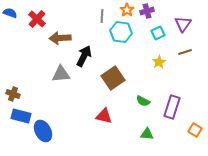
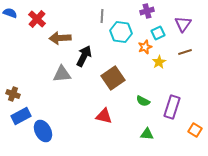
orange star: moved 18 px right, 37 px down; rotated 16 degrees clockwise
gray triangle: moved 1 px right
blue rectangle: rotated 42 degrees counterclockwise
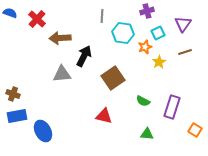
cyan hexagon: moved 2 px right, 1 px down
blue rectangle: moved 4 px left; rotated 18 degrees clockwise
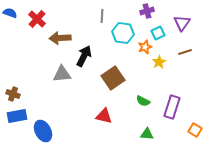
purple triangle: moved 1 px left, 1 px up
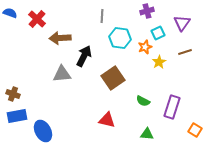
cyan hexagon: moved 3 px left, 5 px down
red triangle: moved 3 px right, 4 px down
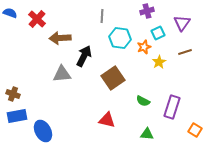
orange star: moved 1 px left
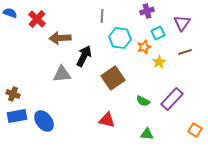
purple rectangle: moved 8 px up; rotated 25 degrees clockwise
blue ellipse: moved 1 px right, 10 px up; rotated 10 degrees counterclockwise
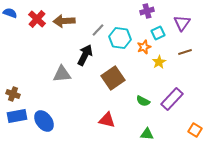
gray line: moved 4 px left, 14 px down; rotated 40 degrees clockwise
brown arrow: moved 4 px right, 17 px up
black arrow: moved 1 px right, 1 px up
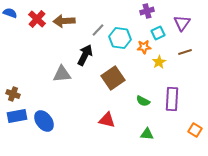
orange star: rotated 16 degrees clockwise
purple rectangle: rotated 40 degrees counterclockwise
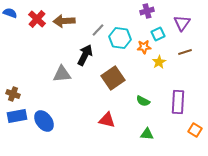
cyan square: moved 1 px down
purple rectangle: moved 6 px right, 3 px down
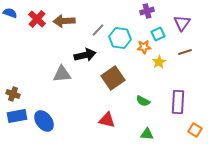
black arrow: rotated 50 degrees clockwise
